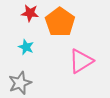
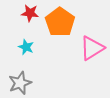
pink triangle: moved 11 px right, 13 px up
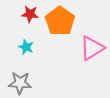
red star: moved 1 px down
orange pentagon: moved 1 px up
gray star: rotated 25 degrees clockwise
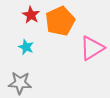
red star: moved 1 px right, 1 px down; rotated 24 degrees clockwise
orange pentagon: rotated 12 degrees clockwise
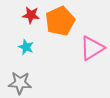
red star: rotated 24 degrees counterclockwise
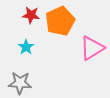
cyan star: rotated 14 degrees clockwise
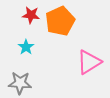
pink triangle: moved 3 px left, 14 px down
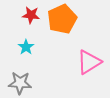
orange pentagon: moved 2 px right, 2 px up
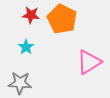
orange pentagon: rotated 20 degrees counterclockwise
